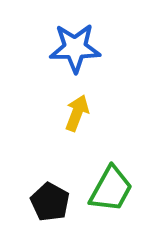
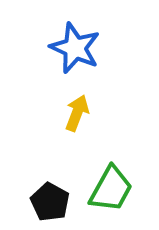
blue star: rotated 24 degrees clockwise
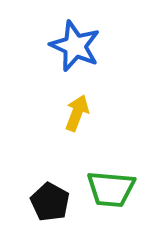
blue star: moved 2 px up
green trapezoid: rotated 66 degrees clockwise
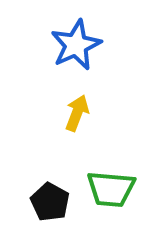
blue star: moved 1 px right, 1 px up; rotated 24 degrees clockwise
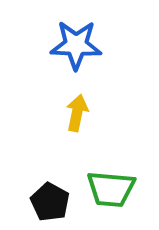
blue star: rotated 27 degrees clockwise
yellow arrow: rotated 9 degrees counterclockwise
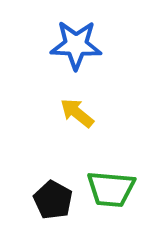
yellow arrow: rotated 63 degrees counterclockwise
black pentagon: moved 3 px right, 2 px up
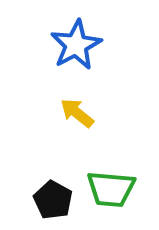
blue star: rotated 30 degrees counterclockwise
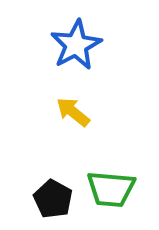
yellow arrow: moved 4 px left, 1 px up
black pentagon: moved 1 px up
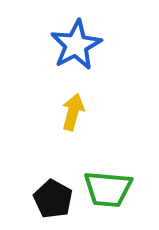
yellow arrow: rotated 66 degrees clockwise
green trapezoid: moved 3 px left
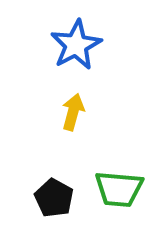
green trapezoid: moved 11 px right
black pentagon: moved 1 px right, 1 px up
